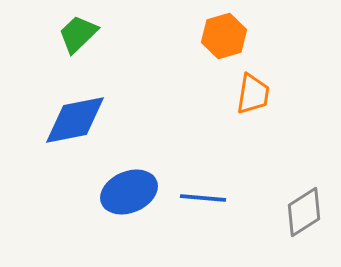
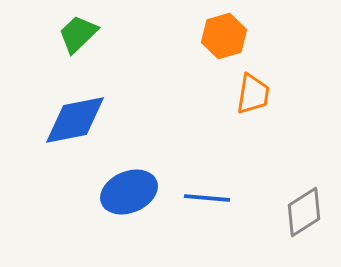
blue line: moved 4 px right
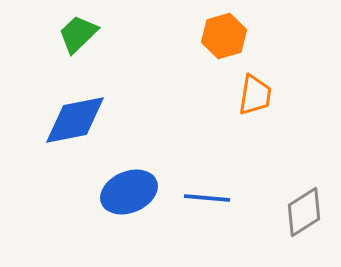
orange trapezoid: moved 2 px right, 1 px down
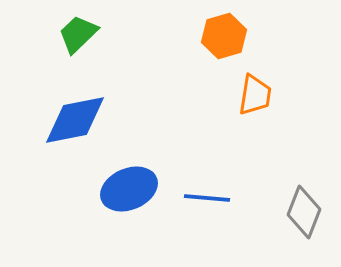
blue ellipse: moved 3 px up
gray diamond: rotated 36 degrees counterclockwise
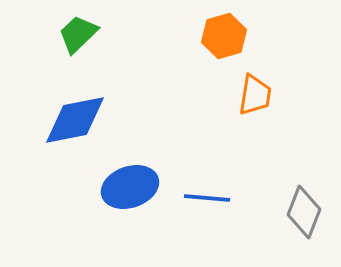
blue ellipse: moved 1 px right, 2 px up; rotated 4 degrees clockwise
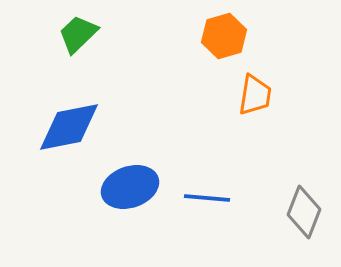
blue diamond: moved 6 px left, 7 px down
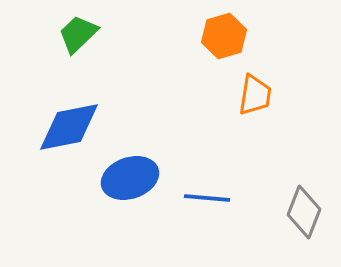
blue ellipse: moved 9 px up
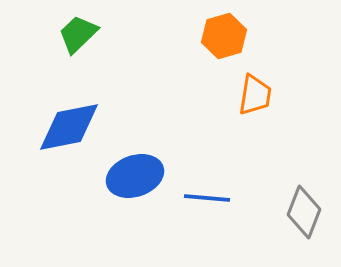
blue ellipse: moved 5 px right, 2 px up
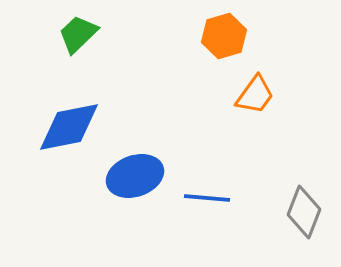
orange trapezoid: rotated 27 degrees clockwise
